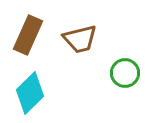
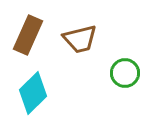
cyan diamond: moved 3 px right
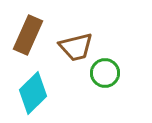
brown trapezoid: moved 4 px left, 8 px down
green circle: moved 20 px left
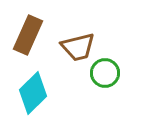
brown trapezoid: moved 2 px right
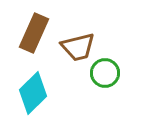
brown rectangle: moved 6 px right, 2 px up
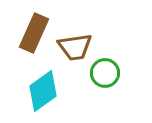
brown trapezoid: moved 3 px left; rotated 6 degrees clockwise
cyan diamond: moved 10 px right, 2 px up; rotated 9 degrees clockwise
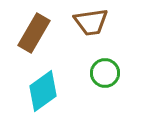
brown rectangle: rotated 6 degrees clockwise
brown trapezoid: moved 16 px right, 25 px up
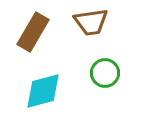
brown rectangle: moved 1 px left, 1 px up
cyan diamond: rotated 21 degrees clockwise
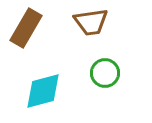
brown rectangle: moved 7 px left, 4 px up
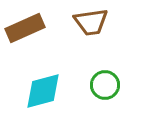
brown rectangle: moved 1 px left; rotated 36 degrees clockwise
green circle: moved 12 px down
